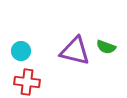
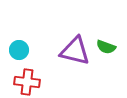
cyan circle: moved 2 px left, 1 px up
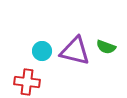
cyan circle: moved 23 px right, 1 px down
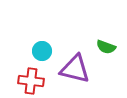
purple triangle: moved 18 px down
red cross: moved 4 px right, 1 px up
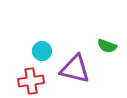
green semicircle: moved 1 px right, 1 px up
red cross: rotated 15 degrees counterclockwise
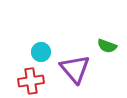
cyan circle: moved 1 px left, 1 px down
purple triangle: rotated 36 degrees clockwise
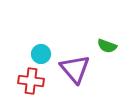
cyan circle: moved 2 px down
red cross: rotated 15 degrees clockwise
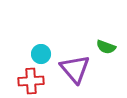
green semicircle: moved 1 px left, 1 px down
red cross: rotated 10 degrees counterclockwise
